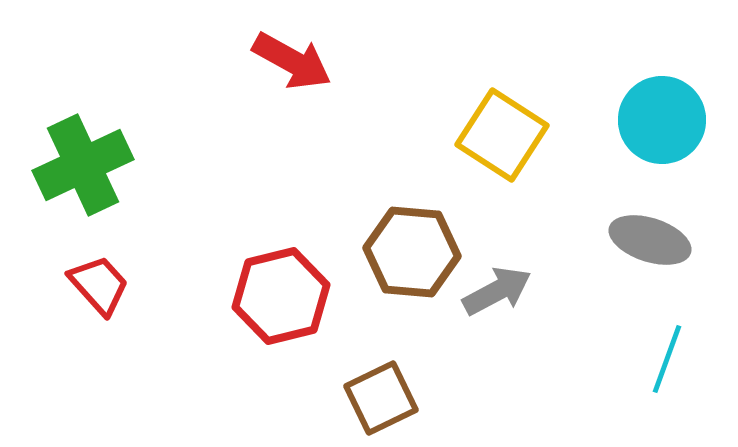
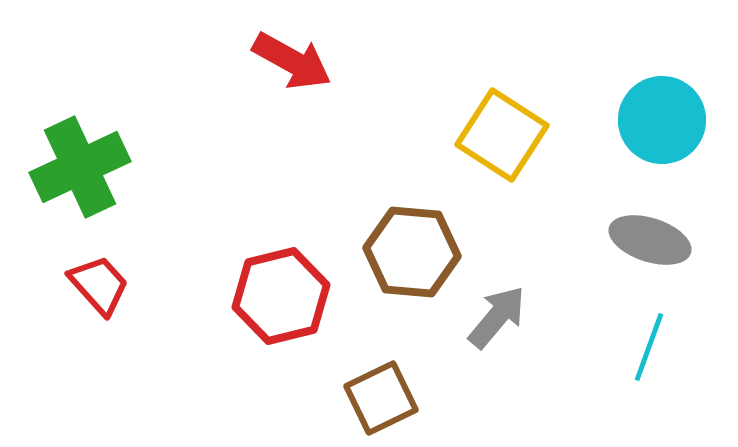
green cross: moved 3 px left, 2 px down
gray arrow: moved 26 px down; rotated 22 degrees counterclockwise
cyan line: moved 18 px left, 12 px up
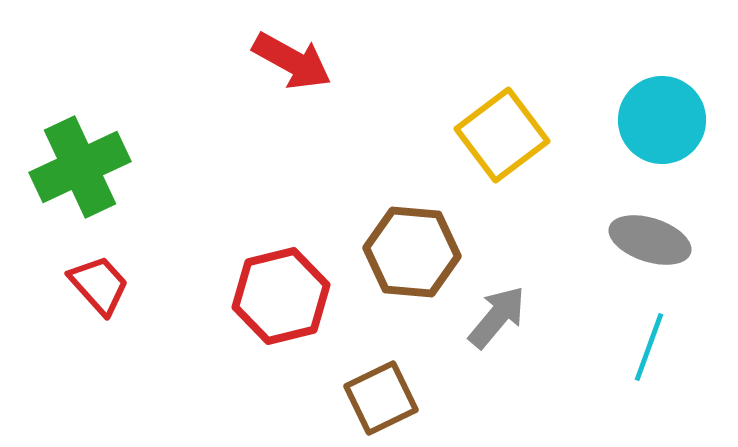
yellow square: rotated 20 degrees clockwise
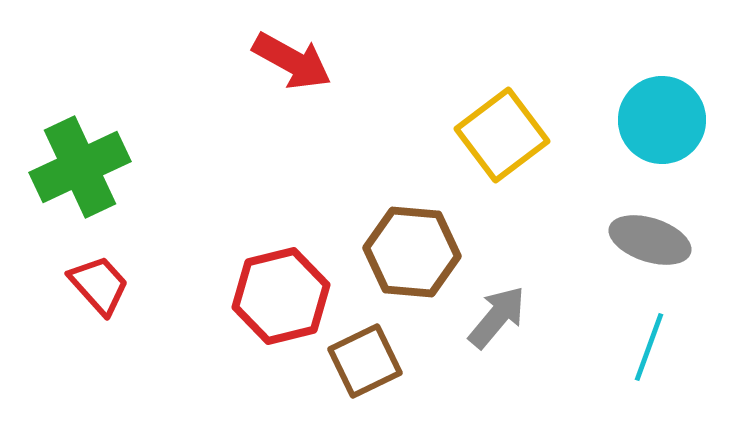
brown square: moved 16 px left, 37 px up
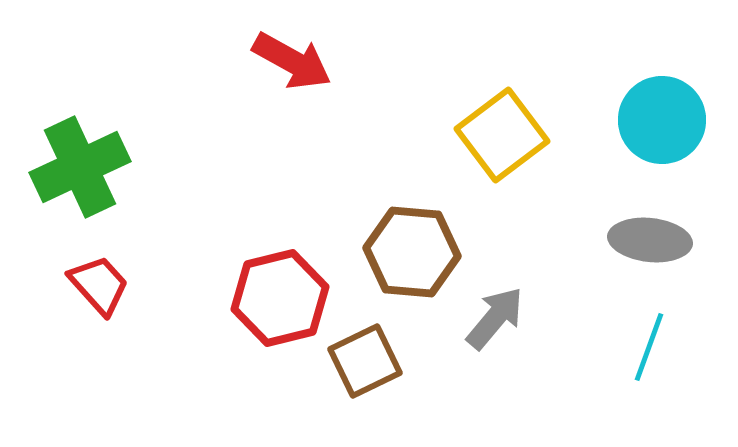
gray ellipse: rotated 12 degrees counterclockwise
red hexagon: moved 1 px left, 2 px down
gray arrow: moved 2 px left, 1 px down
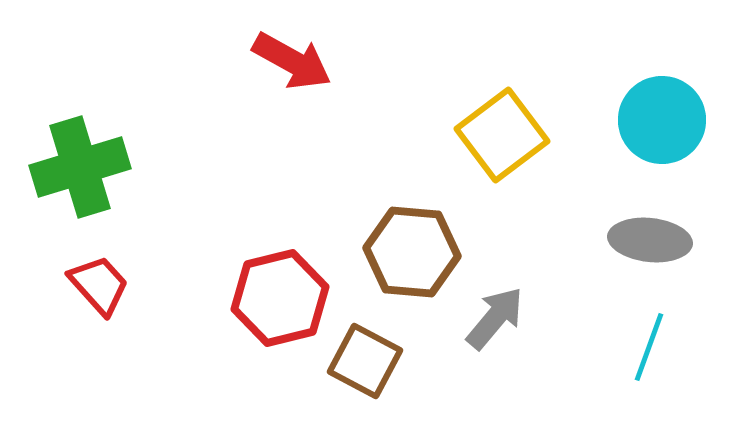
green cross: rotated 8 degrees clockwise
brown square: rotated 36 degrees counterclockwise
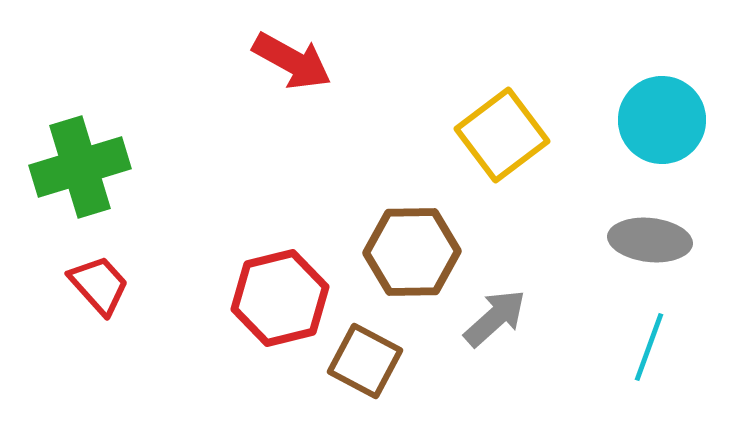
brown hexagon: rotated 6 degrees counterclockwise
gray arrow: rotated 8 degrees clockwise
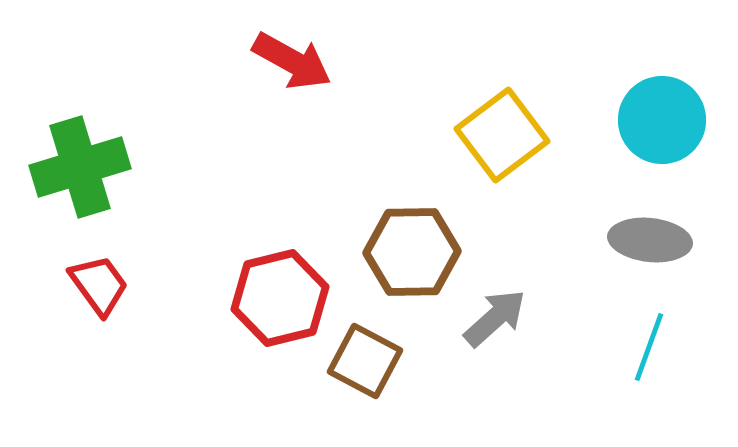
red trapezoid: rotated 6 degrees clockwise
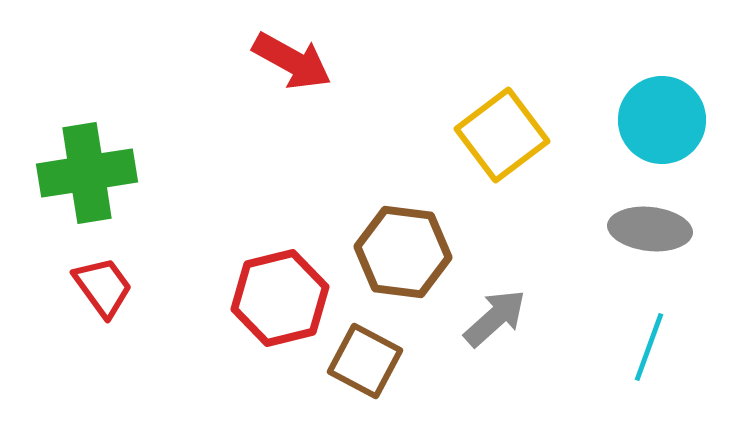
green cross: moved 7 px right, 6 px down; rotated 8 degrees clockwise
gray ellipse: moved 11 px up
brown hexagon: moved 9 px left; rotated 8 degrees clockwise
red trapezoid: moved 4 px right, 2 px down
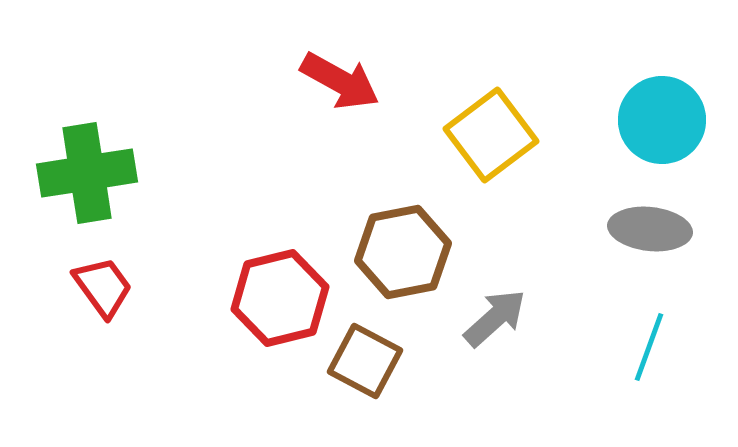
red arrow: moved 48 px right, 20 px down
yellow square: moved 11 px left
brown hexagon: rotated 18 degrees counterclockwise
